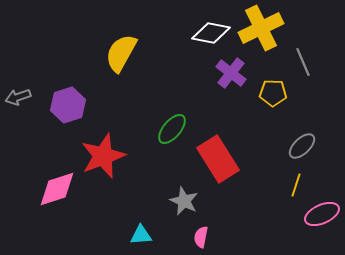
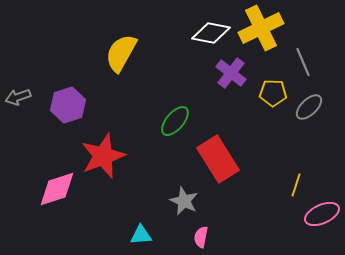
green ellipse: moved 3 px right, 8 px up
gray ellipse: moved 7 px right, 39 px up
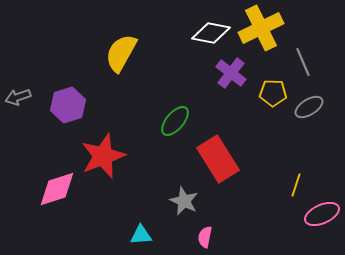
gray ellipse: rotated 12 degrees clockwise
pink semicircle: moved 4 px right
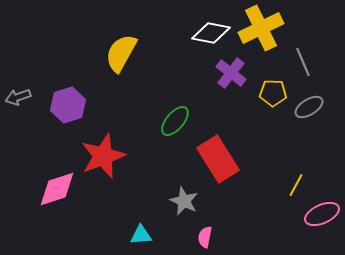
yellow line: rotated 10 degrees clockwise
